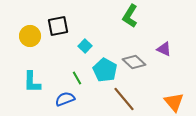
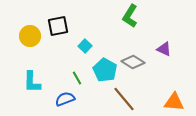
gray diamond: moved 1 px left; rotated 10 degrees counterclockwise
orange triangle: rotated 45 degrees counterclockwise
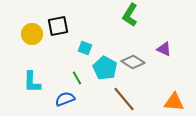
green L-shape: moved 1 px up
yellow circle: moved 2 px right, 2 px up
cyan square: moved 2 px down; rotated 24 degrees counterclockwise
cyan pentagon: moved 2 px up
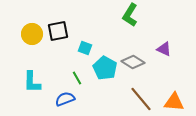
black square: moved 5 px down
brown line: moved 17 px right
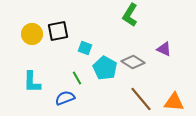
blue semicircle: moved 1 px up
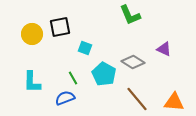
green L-shape: rotated 55 degrees counterclockwise
black square: moved 2 px right, 4 px up
cyan pentagon: moved 1 px left, 6 px down
green line: moved 4 px left
brown line: moved 4 px left
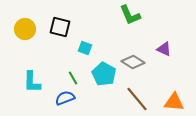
black square: rotated 25 degrees clockwise
yellow circle: moved 7 px left, 5 px up
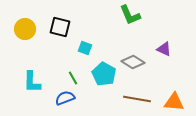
brown line: rotated 40 degrees counterclockwise
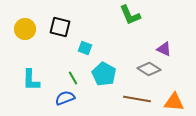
gray diamond: moved 16 px right, 7 px down
cyan L-shape: moved 1 px left, 2 px up
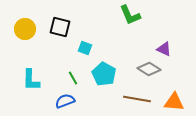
blue semicircle: moved 3 px down
